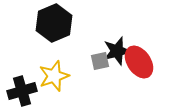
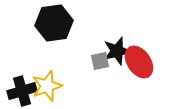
black hexagon: rotated 15 degrees clockwise
yellow star: moved 7 px left, 10 px down
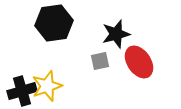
black star: moved 1 px left, 17 px up
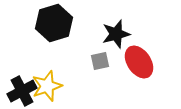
black hexagon: rotated 9 degrees counterclockwise
black cross: rotated 12 degrees counterclockwise
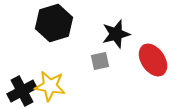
red ellipse: moved 14 px right, 2 px up
yellow star: moved 3 px right; rotated 28 degrees clockwise
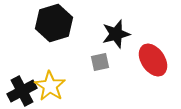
gray square: moved 1 px down
yellow star: rotated 24 degrees clockwise
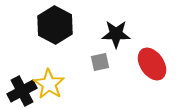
black hexagon: moved 1 px right, 2 px down; rotated 15 degrees counterclockwise
black star: rotated 16 degrees clockwise
red ellipse: moved 1 px left, 4 px down
yellow star: moved 1 px left, 2 px up
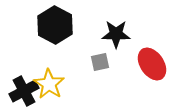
black cross: moved 2 px right
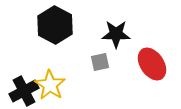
yellow star: moved 1 px right, 1 px down
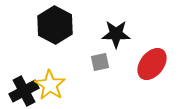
red ellipse: rotated 72 degrees clockwise
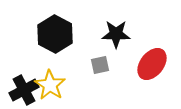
black hexagon: moved 9 px down
gray square: moved 3 px down
black cross: moved 1 px up
